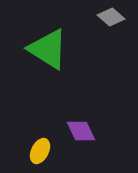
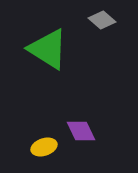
gray diamond: moved 9 px left, 3 px down
yellow ellipse: moved 4 px right, 4 px up; rotated 45 degrees clockwise
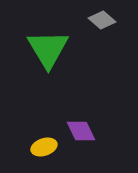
green triangle: rotated 27 degrees clockwise
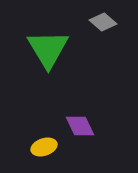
gray diamond: moved 1 px right, 2 px down
purple diamond: moved 1 px left, 5 px up
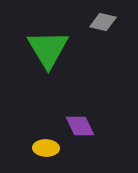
gray diamond: rotated 28 degrees counterclockwise
yellow ellipse: moved 2 px right, 1 px down; rotated 20 degrees clockwise
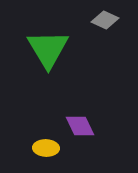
gray diamond: moved 2 px right, 2 px up; rotated 12 degrees clockwise
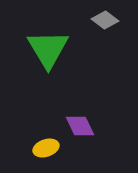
gray diamond: rotated 12 degrees clockwise
yellow ellipse: rotated 20 degrees counterclockwise
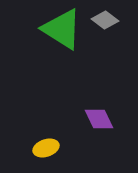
green triangle: moved 14 px right, 20 px up; rotated 27 degrees counterclockwise
purple diamond: moved 19 px right, 7 px up
